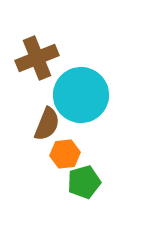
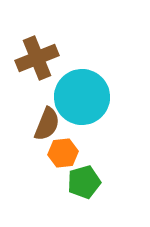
cyan circle: moved 1 px right, 2 px down
orange hexagon: moved 2 px left, 1 px up
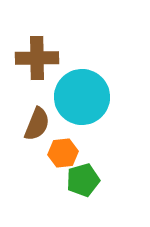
brown cross: rotated 21 degrees clockwise
brown semicircle: moved 10 px left
green pentagon: moved 1 px left, 2 px up
